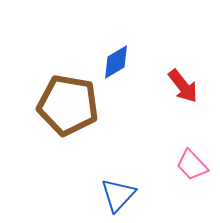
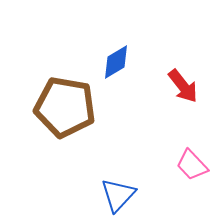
brown pentagon: moved 3 px left, 2 px down
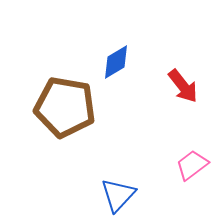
pink trapezoid: rotated 96 degrees clockwise
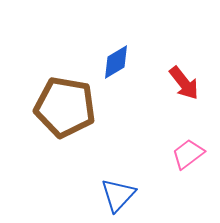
red arrow: moved 1 px right, 3 px up
pink trapezoid: moved 4 px left, 11 px up
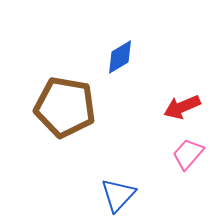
blue diamond: moved 4 px right, 5 px up
red arrow: moved 2 px left, 24 px down; rotated 105 degrees clockwise
pink trapezoid: rotated 12 degrees counterclockwise
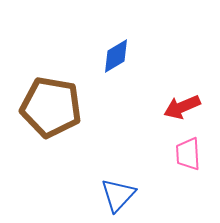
blue diamond: moved 4 px left, 1 px up
brown pentagon: moved 14 px left
pink trapezoid: rotated 44 degrees counterclockwise
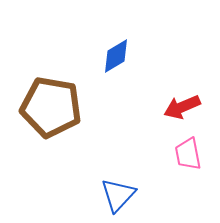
pink trapezoid: rotated 8 degrees counterclockwise
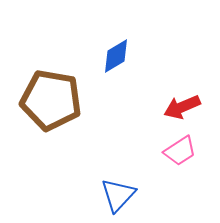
brown pentagon: moved 7 px up
pink trapezoid: moved 8 px left, 3 px up; rotated 112 degrees counterclockwise
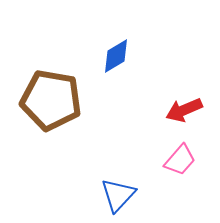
red arrow: moved 2 px right, 3 px down
pink trapezoid: moved 9 px down; rotated 16 degrees counterclockwise
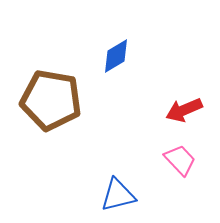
pink trapezoid: rotated 84 degrees counterclockwise
blue triangle: rotated 33 degrees clockwise
